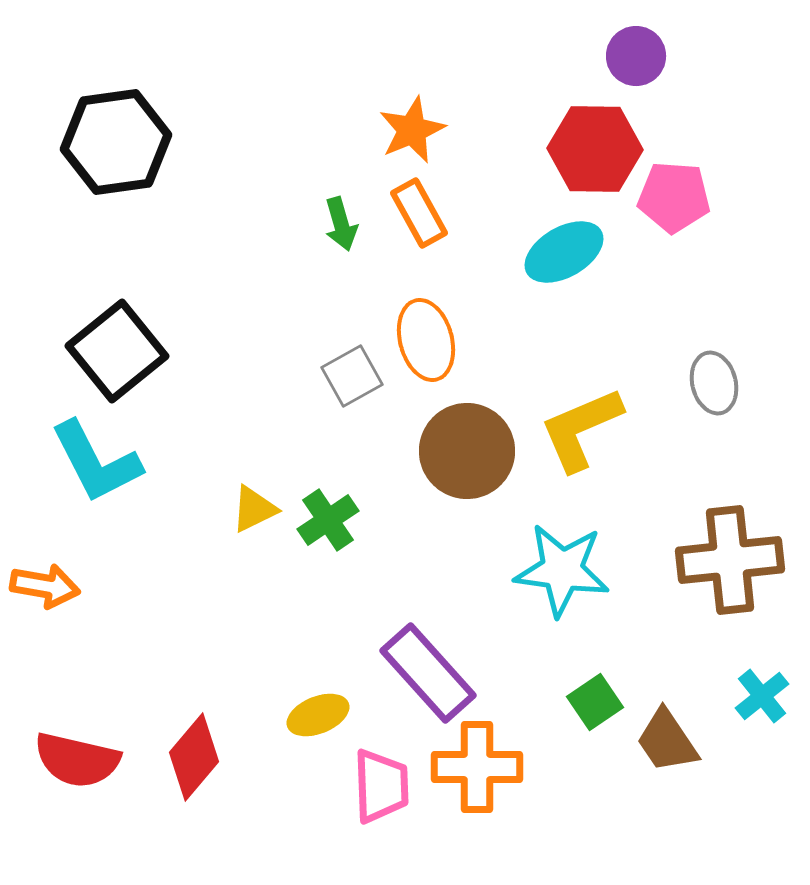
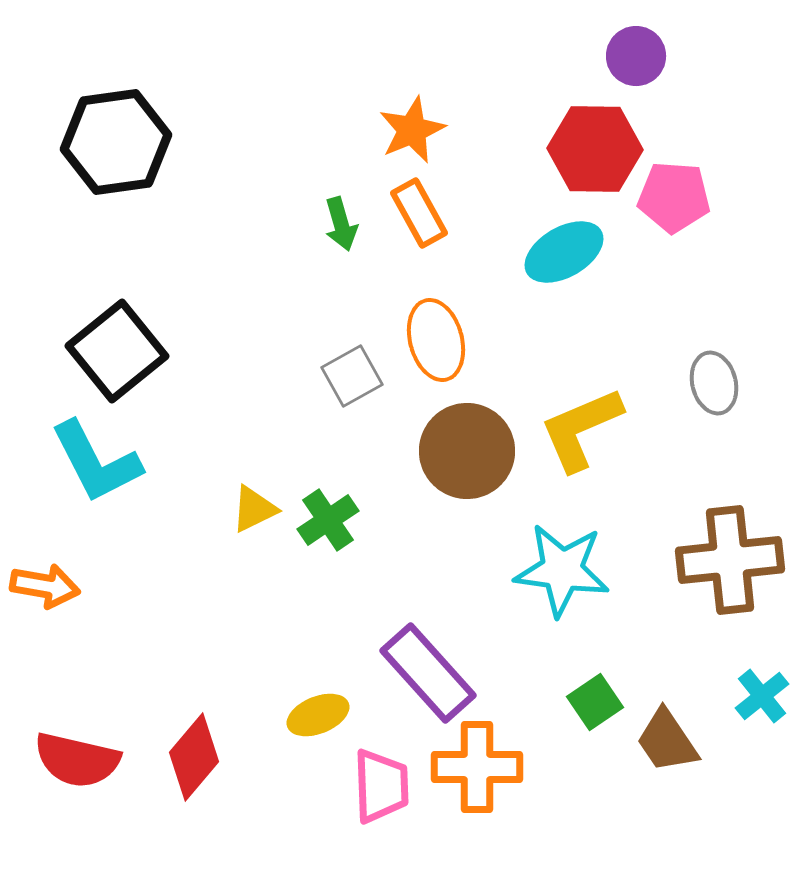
orange ellipse: moved 10 px right
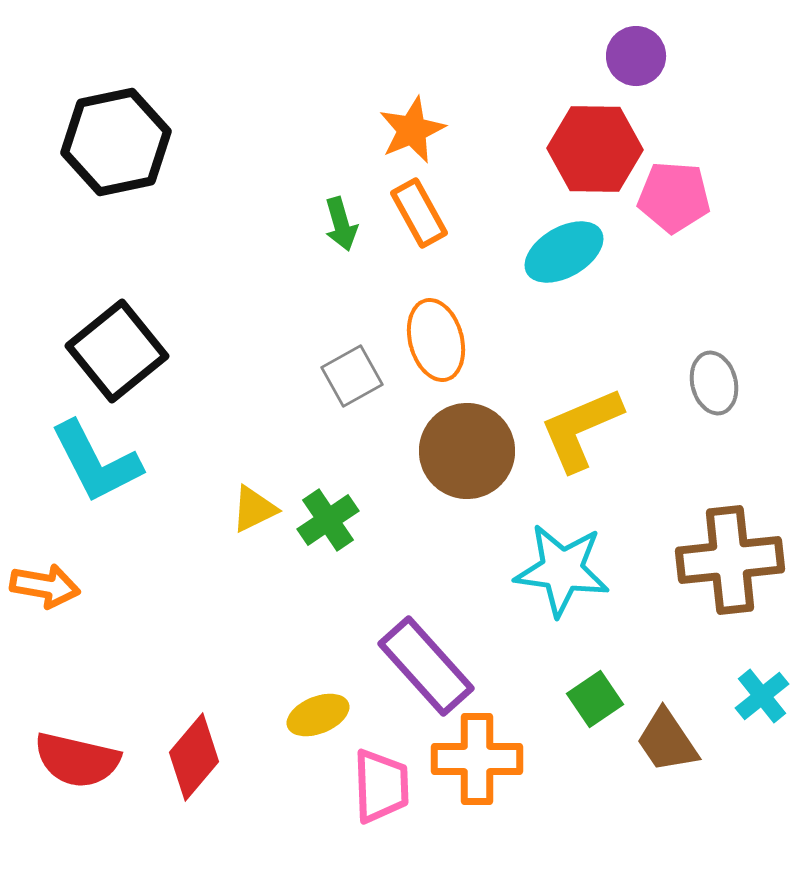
black hexagon: rotated 4 degrees counterclockwise
purple rectangle: moved 2 px left, 7 px up
green square: moved 3 px up
orange cross: moved 8 px up
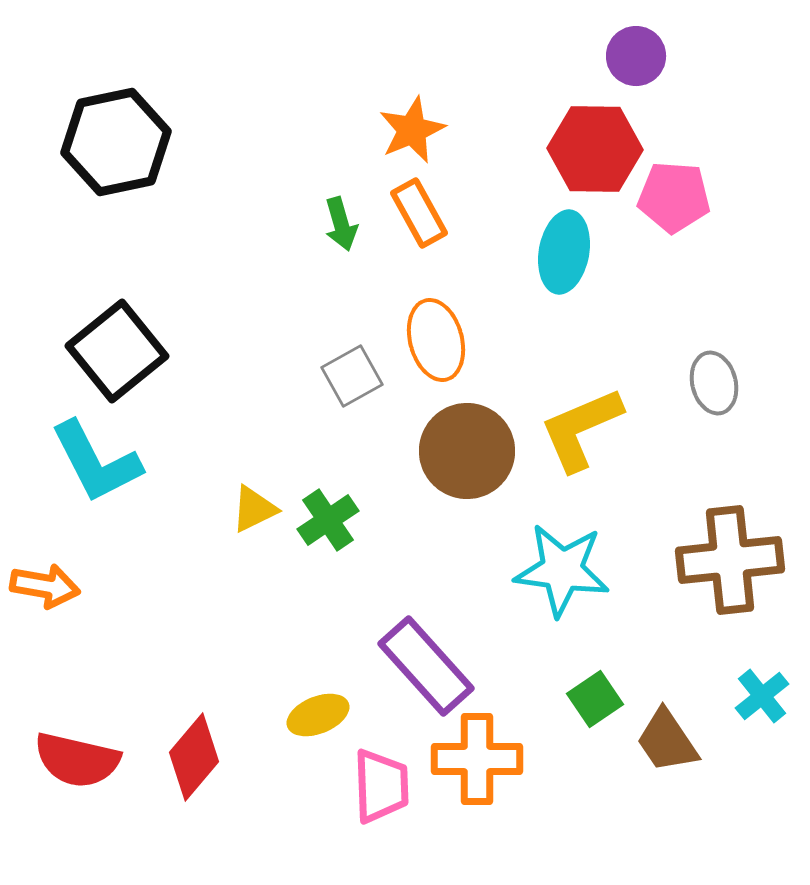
cyan ellipse: rotated 50 degrees counterclockwise
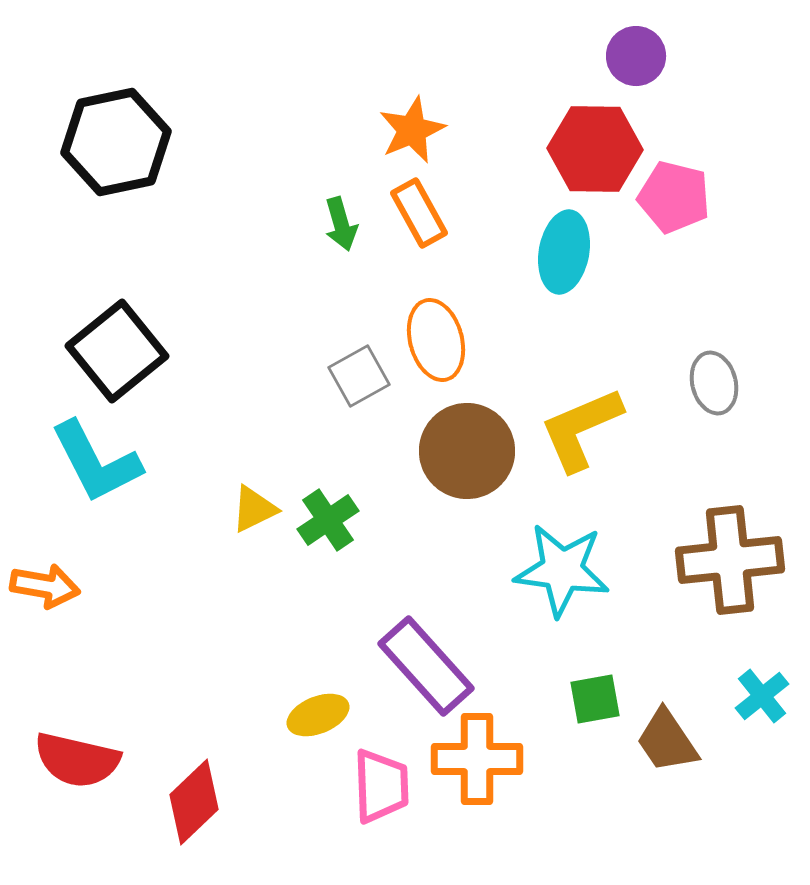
pink pentagon: rotated 10 degrees clockwise
gray square: moved 7 px right
green square: rotated 24 degrees clockwise
red diamond: moved 45 px down; rotated 6 degrees clockwise
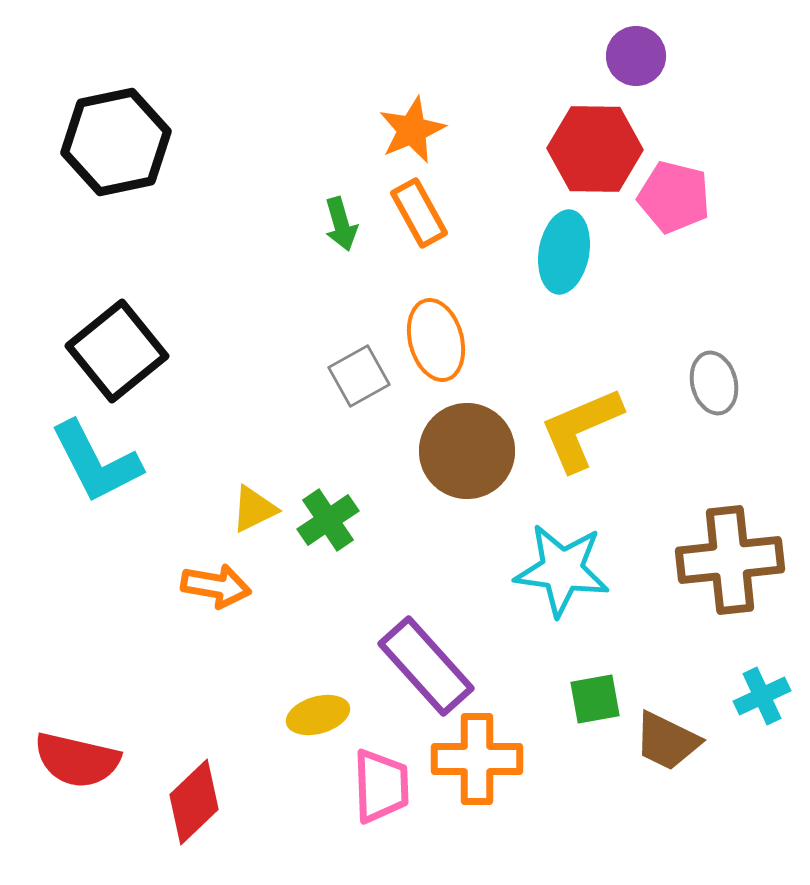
orange arrow: moved 171 px right
cyan cross: rotated 14 degrees clockwise
yellow ellipse: rotated 6 degrees clockwise
brown trapezoid: rotated 30 degrees counterclockwise
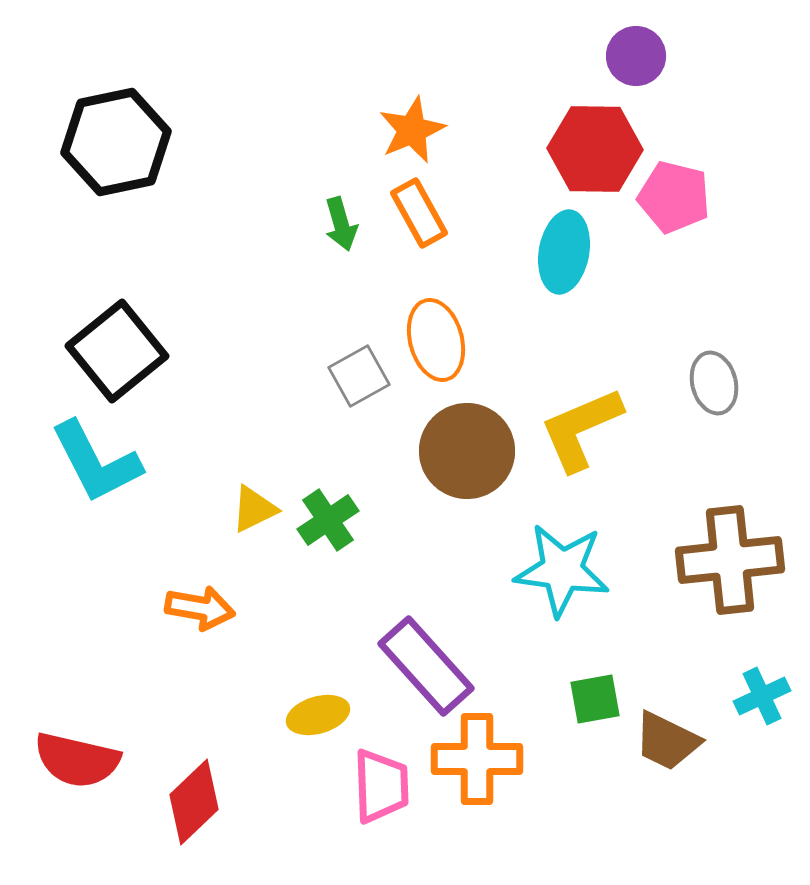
orange arrow: moved 16 px left, 22 px down
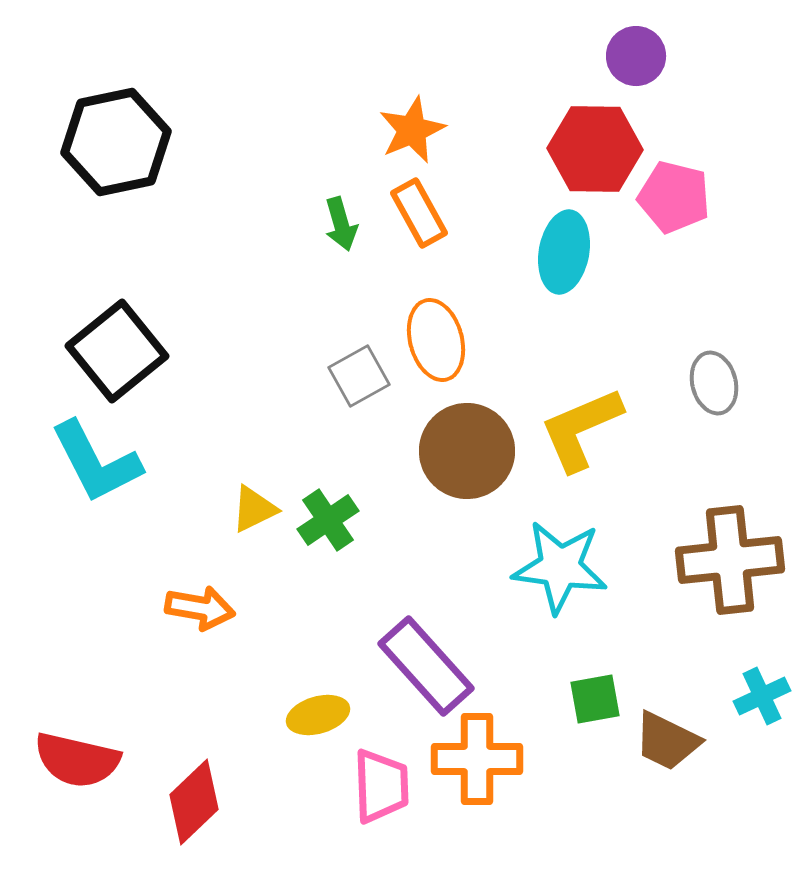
cyan star: moved 2 px left, 3 px up
